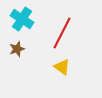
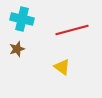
cyan cross: rotated 20 degrees counterclockwise
red line: moved 10 px right, 3 px up; rotated 48 degrees clockwise
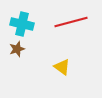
cyan cross: moved 5 px down
red line: moved 1 px left, 8 px up
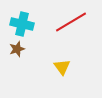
red line: rotated 16 degrees counterclockwise
yellow triangle: rotated 18 degrees clockwise
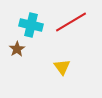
cyan cross: moved 9 px right, 1 px down
brown star: rotated 14 degrees counterclockwise
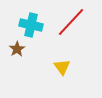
red line: rotated 16 degrees counterclockwise
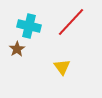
cyan cross: moved 2 px left, 1 px down
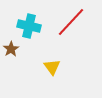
brown star: moved 6 px left
yellow triangle: moved 10 px left
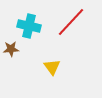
brown star: rotated 28 degrees clockwise
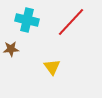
cyan cross: moved 2 px left, 6 px up
